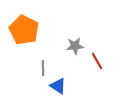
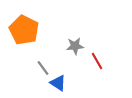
gray line: rotated 35 degrees counterclockwise
blue triangle: moved 3 px up
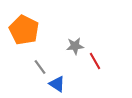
red line: moved 2 px left
gray line: moved 3 px left, 1 px up
blue triangle: moved 1 px left, 1 px down
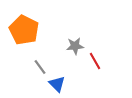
blue triangle: rotated 12 degrees clockwise
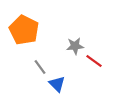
red line: moved 1 px left; rotated 24 degrees counterclockwise
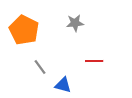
gray star: moved 23 px up
red line: rotated 36 degrees counterclockwise
blue triangle: moved 6 px right, 1 px down; rotated 30 degrees counterclockwise
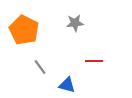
blue triangle: moved 4 px right
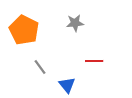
blue triangle: rotated 36 degrees clockwise
